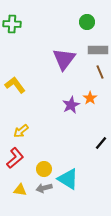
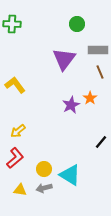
green circle: moved 10 px left, 2 px down
yellow arrow: moved 3 px left
black line: moved 1 px up
cyan triangle: moved 2 px right, 4 px up
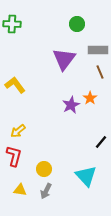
red L-shape: moved 1 px left, 2 px up; rotated 35 degrees counterclockwise
cyan triangle: moved 16 px right, 1 px down; rotated 15 degrees clockwise
gray arrow: moved 2 px right, 3 px down; rotated 49 degrees counterclockwise
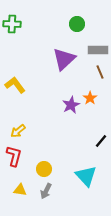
purple triangle: rotated 10 degrees clockwise
black line: moved 1 px up
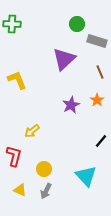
gray rectangle: moved 1 px left, 9 px up; rotated 18 degrees clockwise
yellow L-shape: moved 2 px right, 5 px up; rotated 15 degrees clockwise
orange star: moved 7 px right, 2 px down
yellow arrow: moved 14 px right
yellow triangle: rotated 16 degrees clockwise
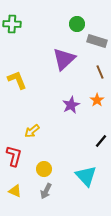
yellow triangle: moved 5 px left, 1 px down
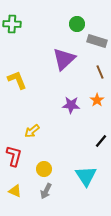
purple star: rotated 30 degrees clockwise
cyan triangle: rotated 10 degrees clockwise
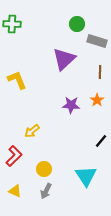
brown line: rotated 24 degrees clockwise
red L-shape: rotated 30 degrees clockwise
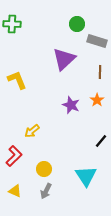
purple star: rotated 18 degrees clockwise
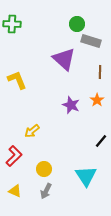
gray rectangle: moved 6 px left
purple triangle: rotated 35 degrees counterclockwise
